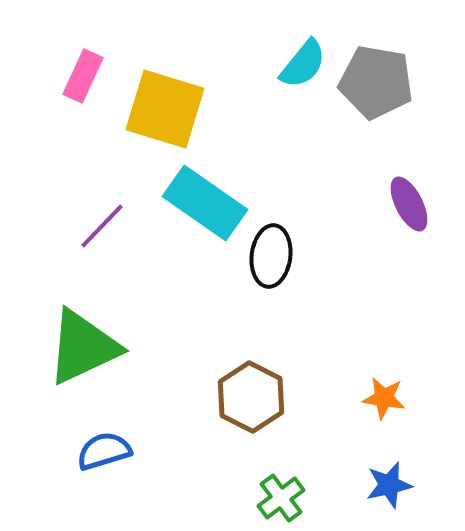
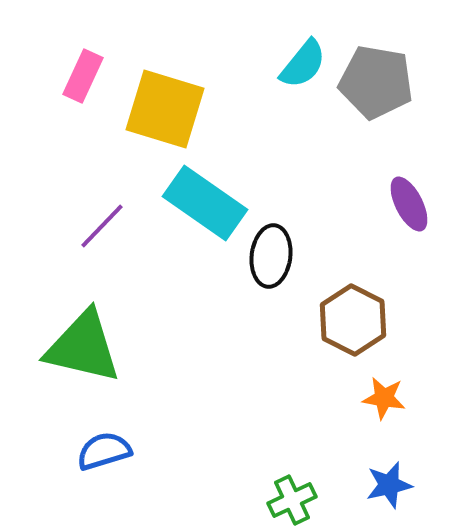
green triangle: rotated 38 degrees clockwise
brown hexagon: moved 102 px right, 77 px up
green cross: moved 11 px right, 2 px down; rotated 12 degrees clockwise
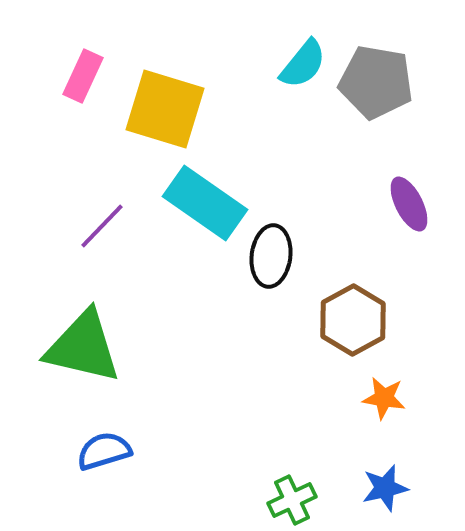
brown hexagon: rotated 4 degrees clockwise
blue star: moved 4 px left, 3 px down
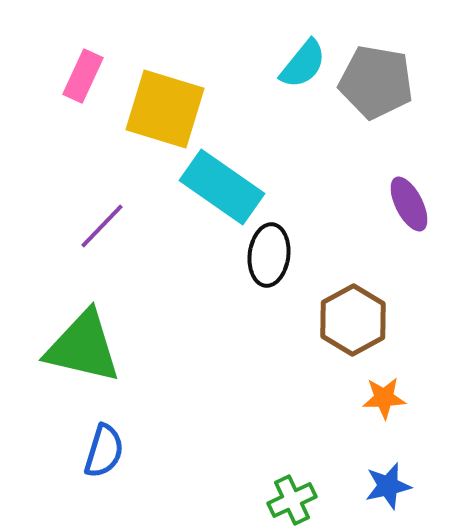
cyan rectangle: moved 17 px right, 16 px up
black ellipse: moved 2 px left, 1 px up
orange star: rotated 12 degrees counterclockwise
blue semicircle: rotated 124 degrees clockwise
blue star: moved 3 px right, 2 px up
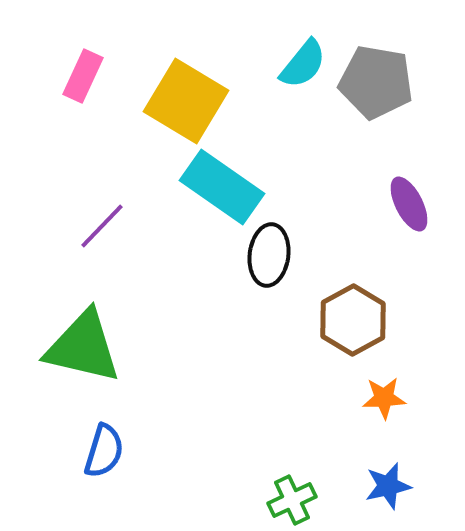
yellow square: moved 21 px right, 8 px up; rotated 14 degrees clockwise
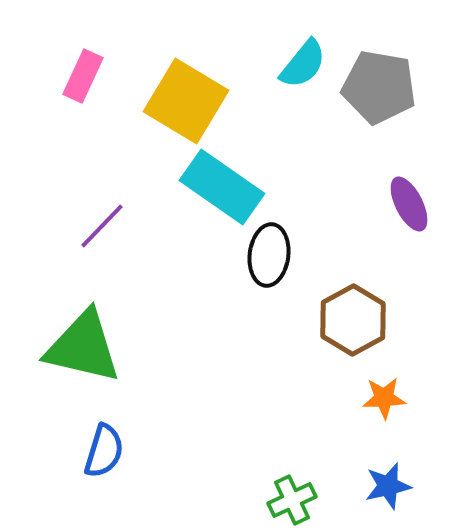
gray pentagon: moved 3 px right, 5 px down
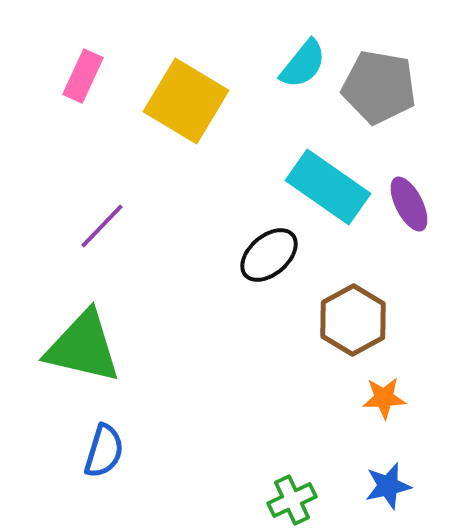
cyan rectangle: moved 106 px right
black ellipse: rotated 42 degrees clockwise
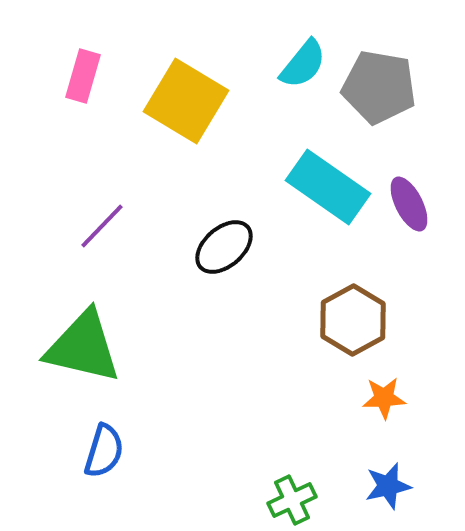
pink rectangle: rotated 9 degrees counterclockwise
black ellipse: moved 45 px left, 8 px up
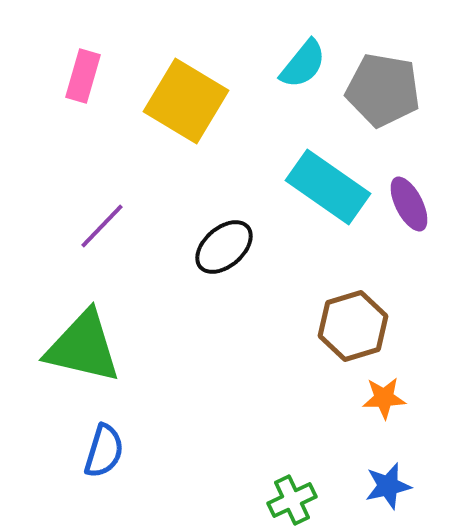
gray pentagon: moved 4 px right, 3 px down
brown hexagon: moved 6 px down; rotated 12 degrees clockwise
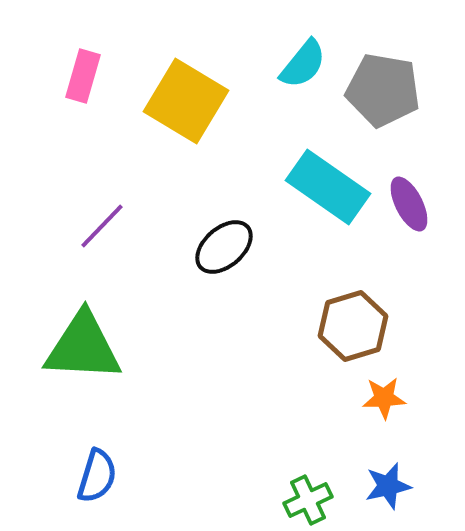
green triangle: rotated 10 degrees counterclockwise
blue semicircle: moved 7 px left, 25 px down
green cross: moved 16 px right
